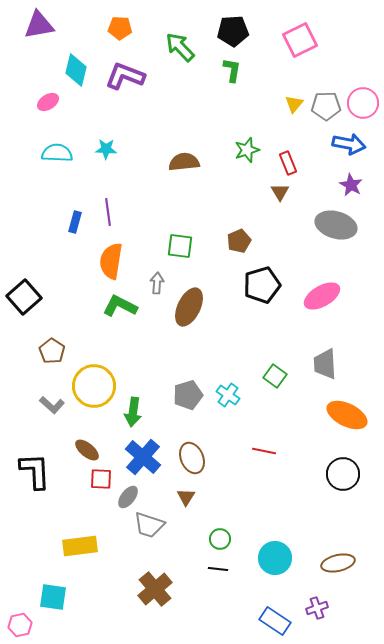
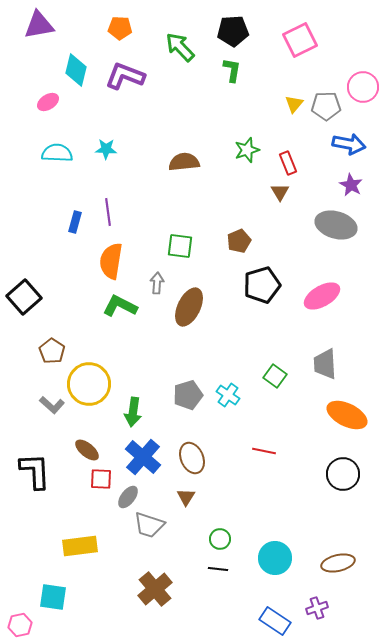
pink circle at (363, 103): moved 16 px up
yellow circle at (94, 386): moved 5 px left, 2 px up
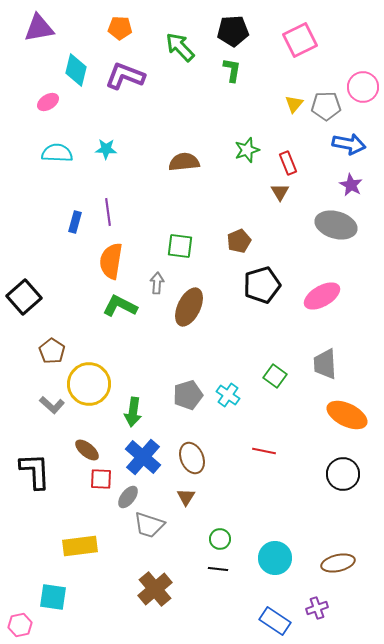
purple triangle at (39, 25): moved 3 px down
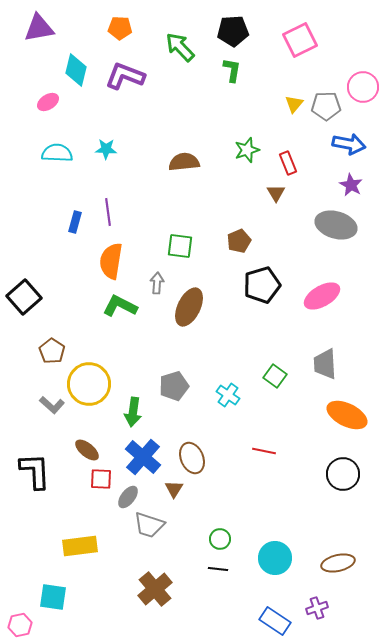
brown triangle at (280, 192): moved 4 px left, 1 px down
gray pentagon at (188, 395): moved 14 px left, 9 px up
brown triangle at (186, 497): moved 12 px left, 8 px up
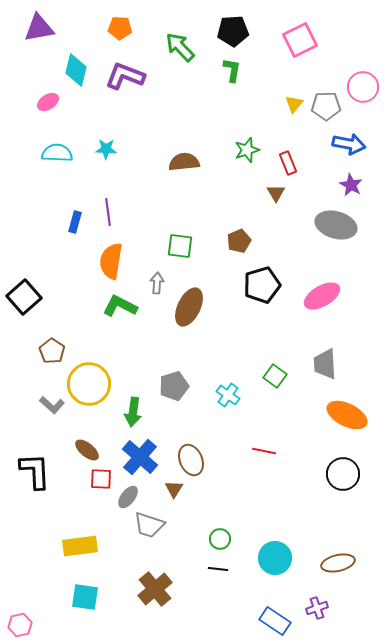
blue cross at (143, 457): moved 3 px left
brown ellipse at (192, 458): moved 1 px left, 2 px down
cyan square at (53, 597): moved 32 px right
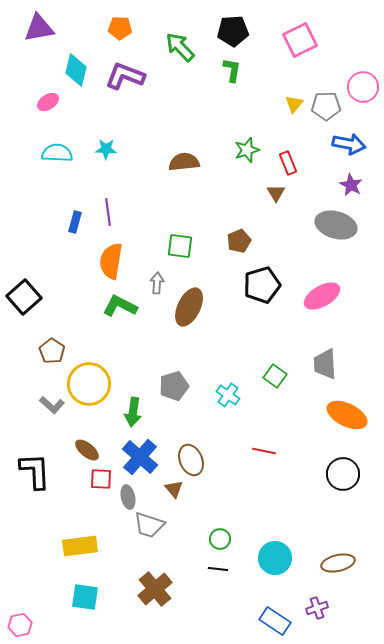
brown triangle at (174, 489): rotated 12 degrees counterclockwise
gray ellipse at (128, 497): rotated 50 degrees counterclockwise
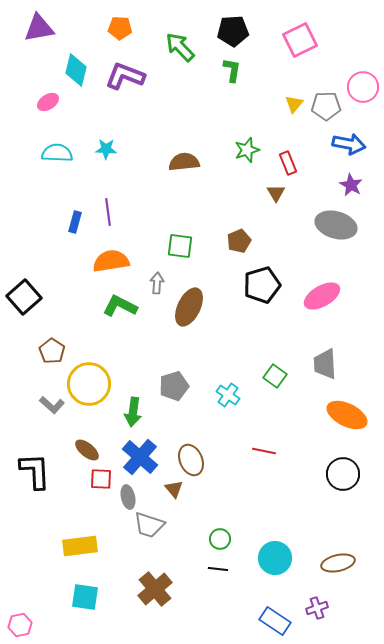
orange semicircle at (111, 261): rotated 72 degrees clockwise
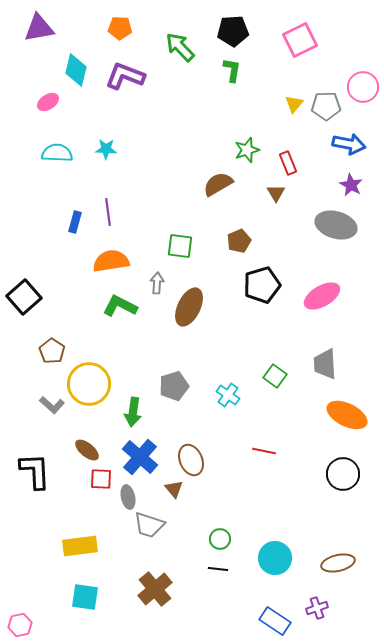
brown semicircle at (184, 162): moved 34 px right, 22 px down; rotated 24 degrees counterclockwise
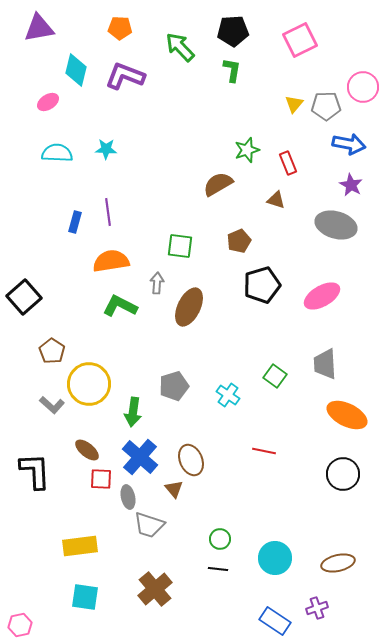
brown triangle at (276, 193): moved 7 px down; rotated 42 degrees counterclockwise
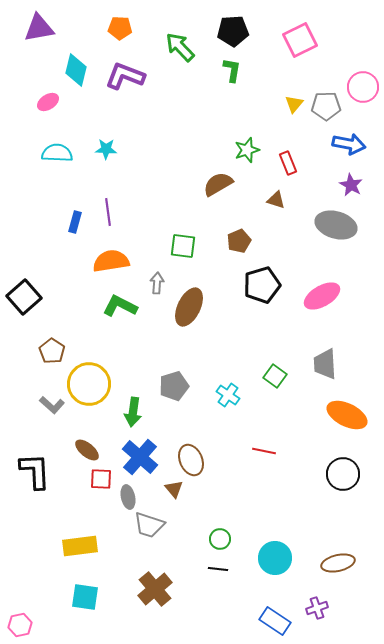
green square at (180, 246): moved 3 px right
